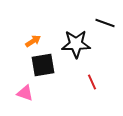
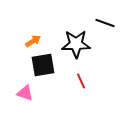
red line: moved 11 px left, 1 px up
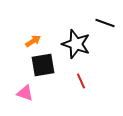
black star: rotated 20 degrees clockwise
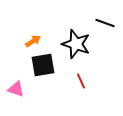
pink triangle: moved 9 px left, 4 px up
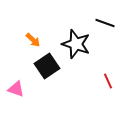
orange arrow: moved 1 px up; rotated 77 degrees clockwise
black square: moved 4 px right, 1 px down; rotated 25 degrees counterclockwise
red line: moved 27 px right
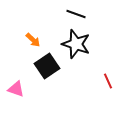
black line: moved 29 px left, 9 px up
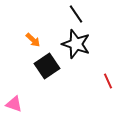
black line: rotated 36 degrees clockwise
pink triangle: moved 2 px left, 15 px down
